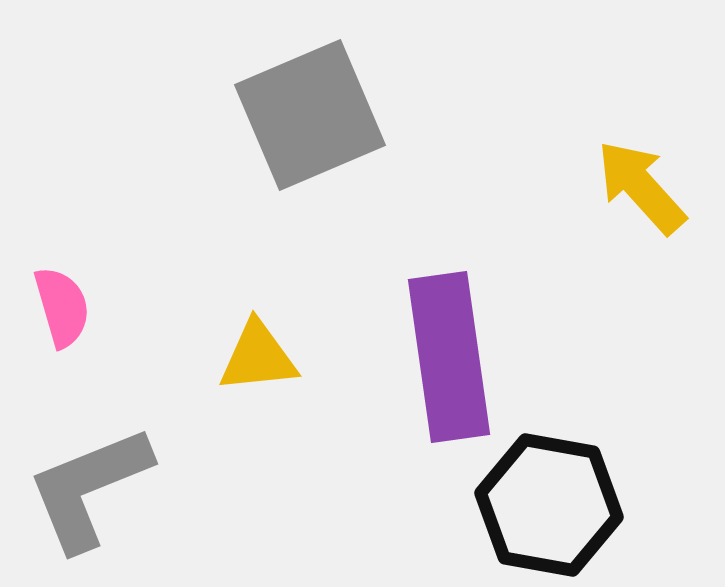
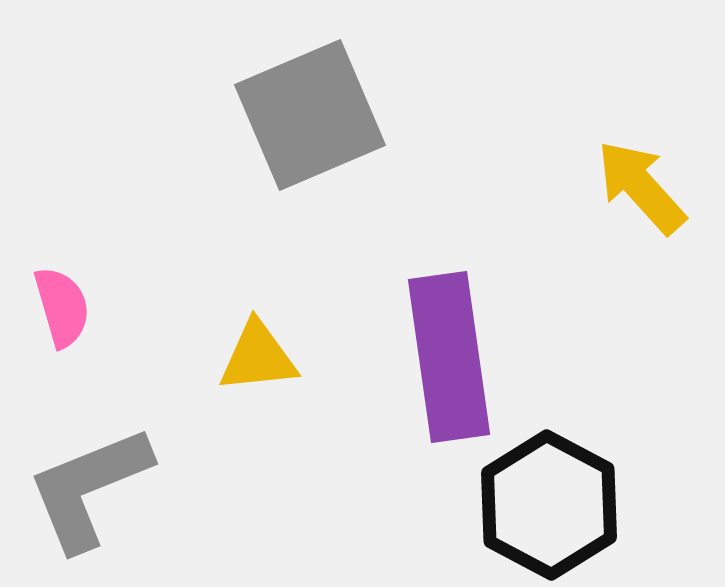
black hexagon: rotated 18 degrees clockwise
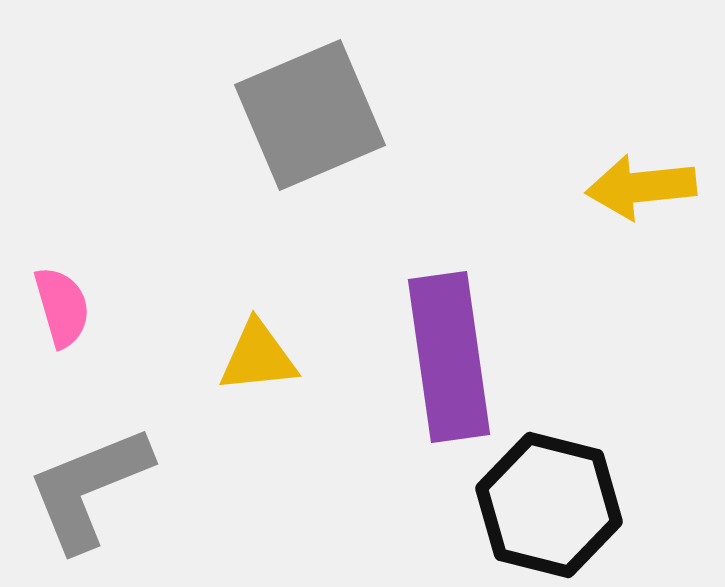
yellow arrow: rotated 54 degrees counterclockwise
black hexagon: rotated 14 degrees counterclockwise
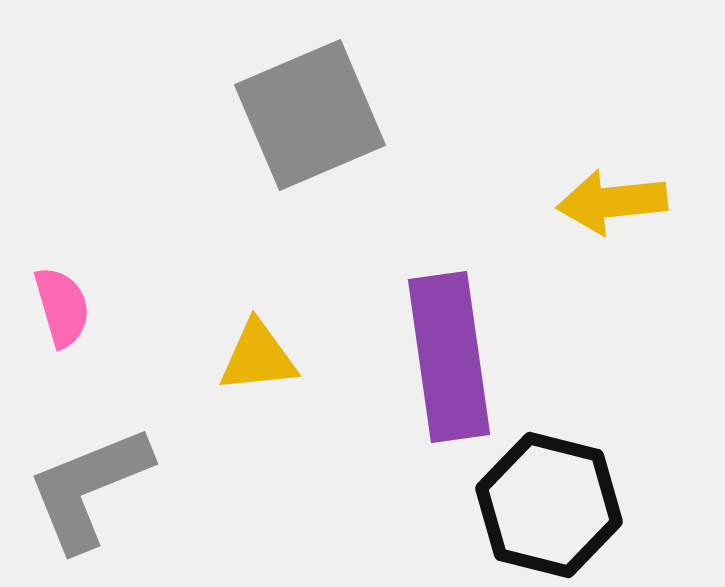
yellow arrow: moved 29 px left, 15 px down
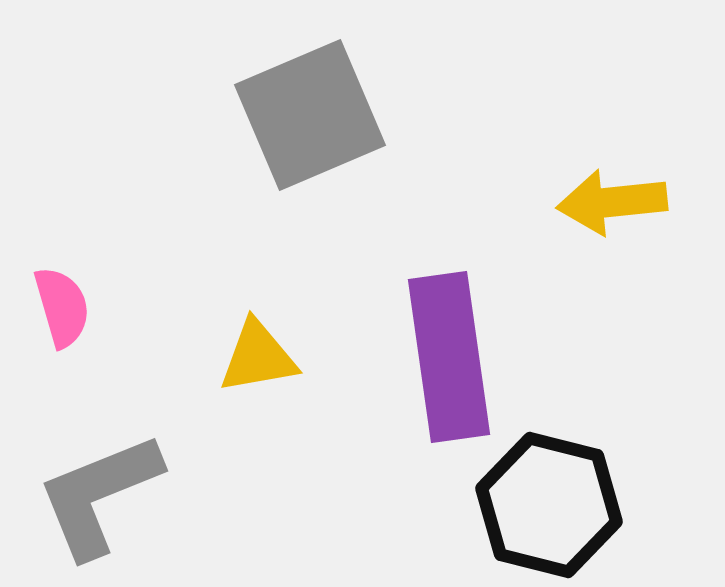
yellow triangle: rotated 4 degrees counterclockwise
gray L-shape: moved 10 px right, 7 px down
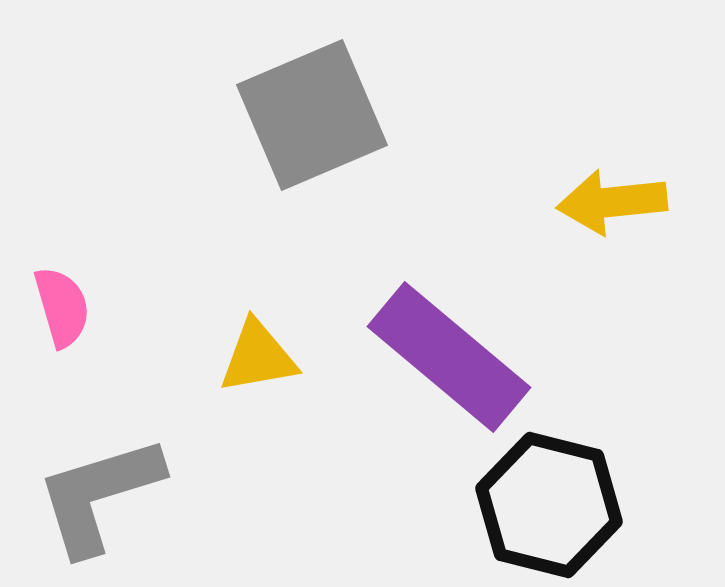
gray square: moved 2 px right
purple rectangle: rotated 42 degrees counterclockwise
gray L-shape: rotated 5 degrees clockwise
